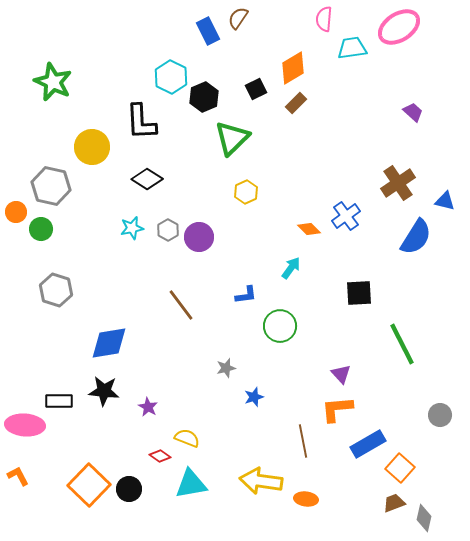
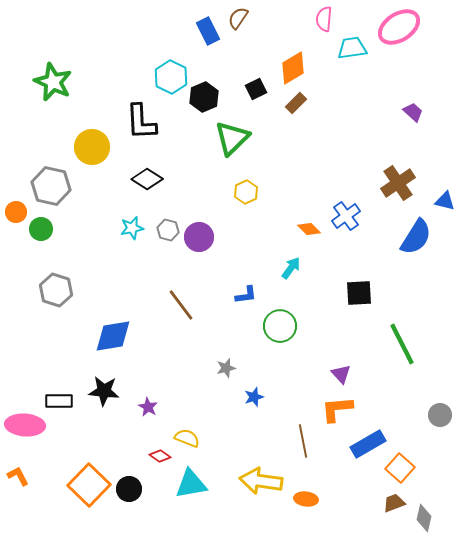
gray hexagon at (168, 230): rotated 15 degrees counterclockwise
blue diamond at (109, 343): moved 4 px right, 7 px up
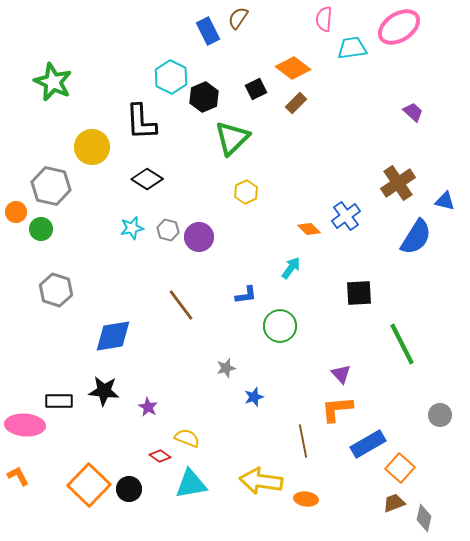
orange diamond at (293, 68): rotated 68 degrees clockwise
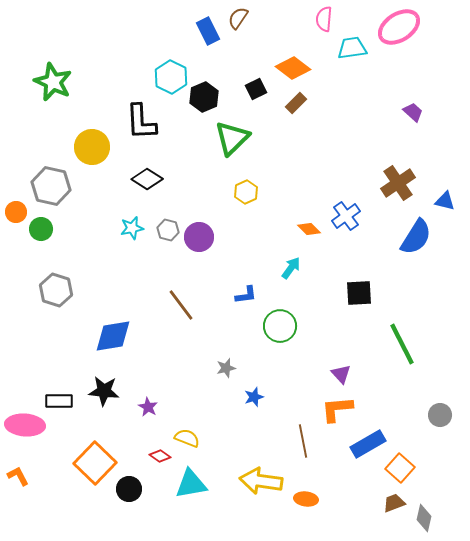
orange square at (89, 485): moved 6 px right, 22 px up
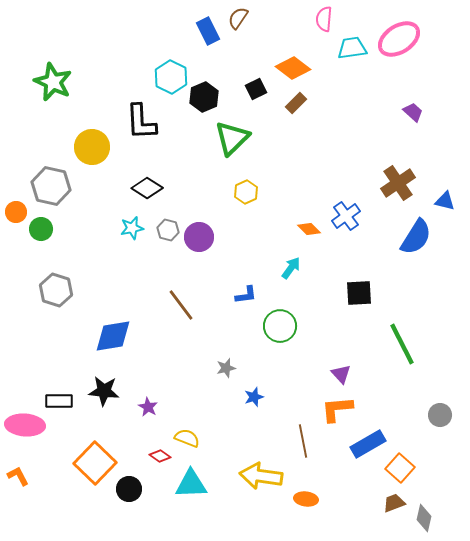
pink ellipse at (399, 27): moved 12 px down
black diamond at (147, 179): moved 9 px down
yellow arrow at (261, 481): moved 5 px up
cyan triangle at (191, 484): rotated 8 degrees clockwise
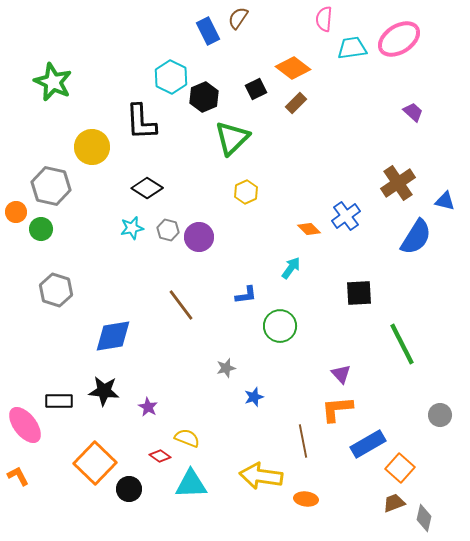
pink ellipse at (25, 425): rotated 48 degrees clockwise
